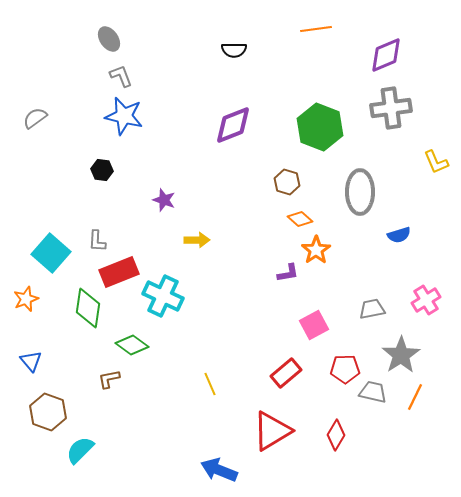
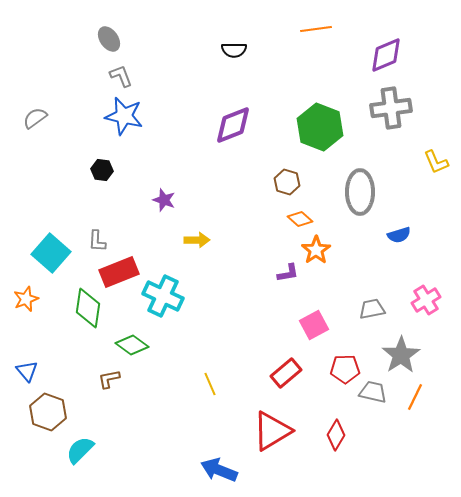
blue triangle at (31, 361): moved 4 px left, 10 px down
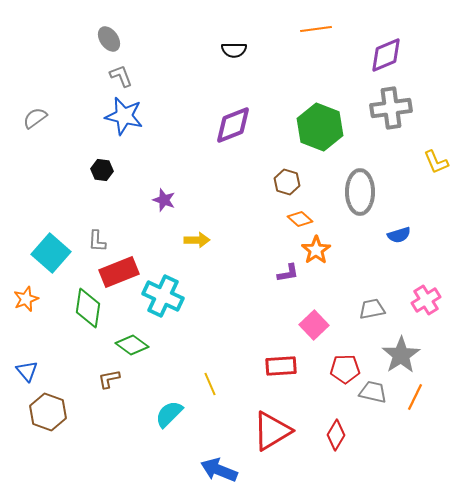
pink square at (314, 325): rotated 16 degrees counterclockwise
red rectangle at (286, 373): moved 5 px left, 7 px up; rotated 36 degrees clockwise
cyan semicircle at (80, 450): moved 89 px right, 36 px up
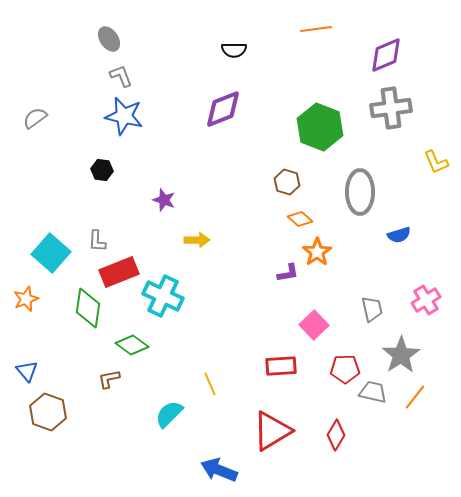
purple diamond at (233, 125): moved 10 px left, 16 px up
orange star at (316, 250): moved 1 px right, 2 px down
gray trapezoid at (372, 309): rotated 88 degrees clockwise
orange line at (415, 397): rotated 12 degrees clockwise
